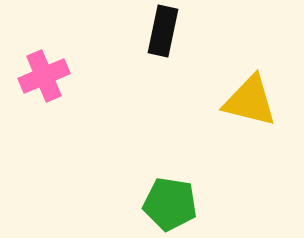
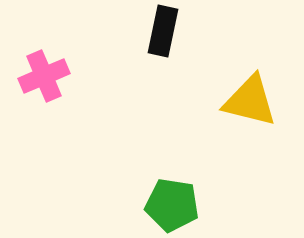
green pentagon: moved 2 px right, 1 px down
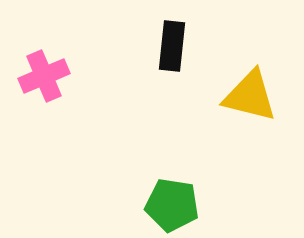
black rectangle: moved 9 px right, 15 px down; rotated 6 degrees counterclockwise
yellow triangle: moved 5 px up
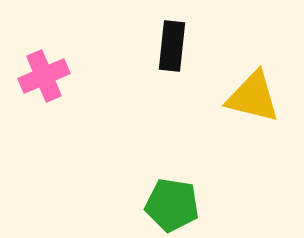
yellow triangle: moved 3 px right, 1 px down
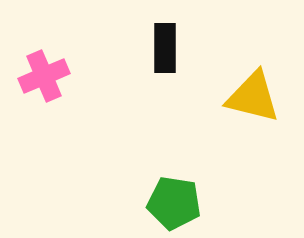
black rectangle: moved 7 px left, 2 px down; rotated 6 degrees counterclockwise
green pentagon: moved 2 px right, 2 px up
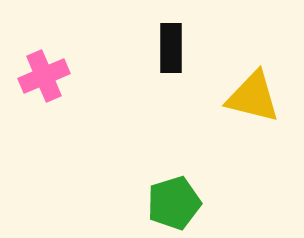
black rectangle: moved 6 px right
green pentagon: rotated 26 degrees counterclockwise
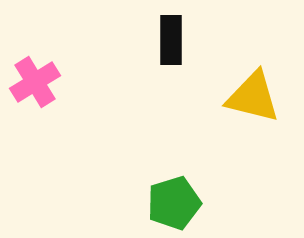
black rectangle: moved 8 px up
pink cross: moved 9 px left, 6 px down; rotated 9 degrees counterclockwise
